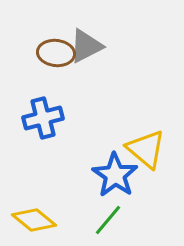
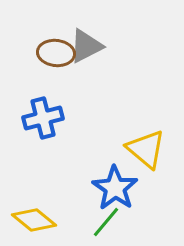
blue star: moved 13 px down
green line: moved 2 px left, 2 px down
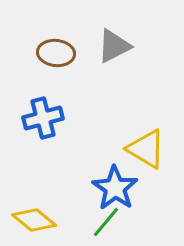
gray triangle: moved 28 px right
yellow triangle: rotated 9 degrees counterclockwise
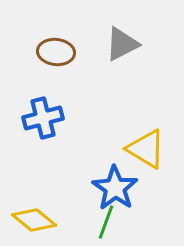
gray triangle: moved 8 px right, 2 px up
brown ellipse: moved 1 px up
green line: rotated 20 degrees counterclockwise
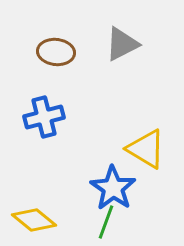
blue cross: moved 1 px right, 1 px up
blue star: moved 2 px left
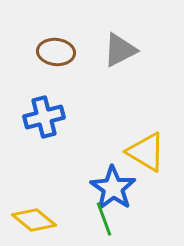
gray triangle: moved 2 px left, 6 px down
yellow triangle: moved 3 px down
green line: moved 2 px left, 3 px up; rotated 40 degrees counterclockwise
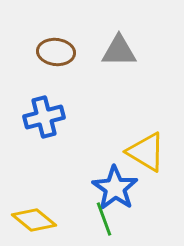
gray triangle: moved 1 px left, 1 px down; rotated 27 degrees clockwise
blue star: moved 2 px right
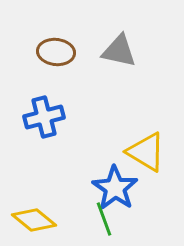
gray triangle: rotated 12 degrees clockwise
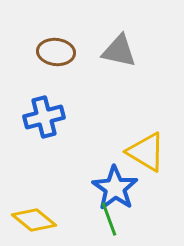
green line: moved 5 px right
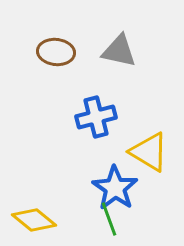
blue cross: moved 52 px right
yellow triangle: moved 3 px right
